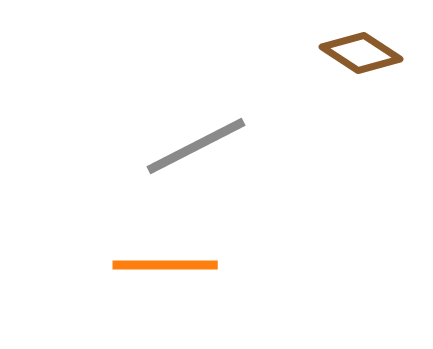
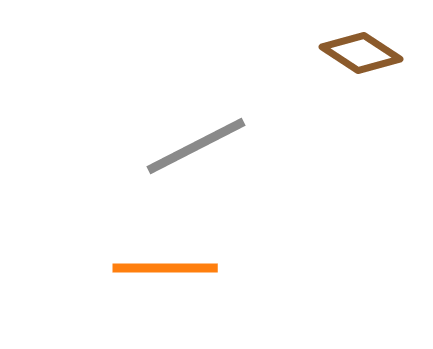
orange line: moved 3 px down
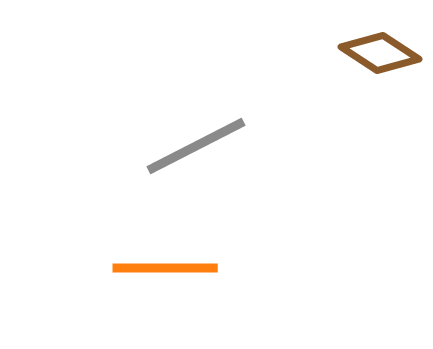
brown diamond: moved 19 px right
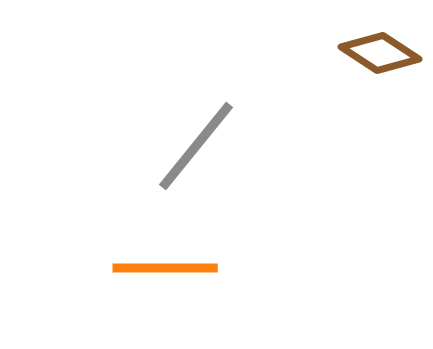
gray line: rotated 24 degrees counterclockwise
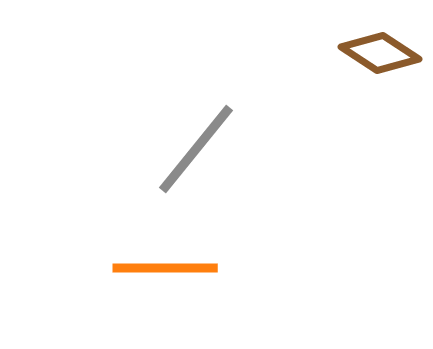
gray line: moved 3 px down
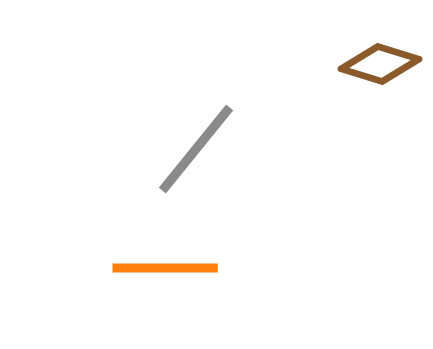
brown diamond: moved 11 px down; rotated 16 degrees counterclockwise
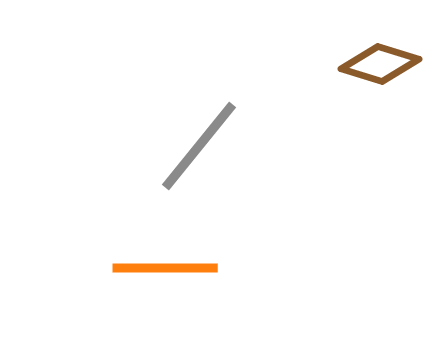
gray line: moved 3 px right, 3 px up
